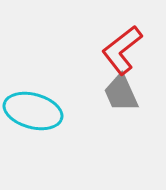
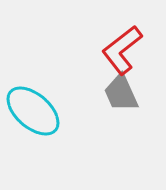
cyan ellipse: rotated 26 degrees clockwise
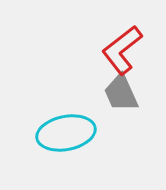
cyan ellipse: moved 33 px right, 22 px down; rotated 52 degrees counterclockwise
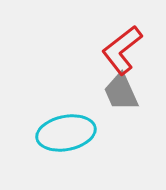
gray trapezoid: moved 1 px up
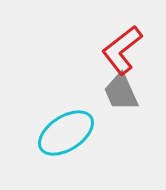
cyan ellipse: rotated 22 degrees counterclockwise
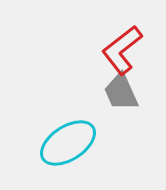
cyan ellipse: moved 2 px right, 10 px down
